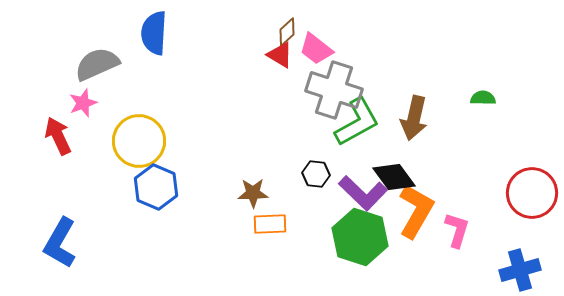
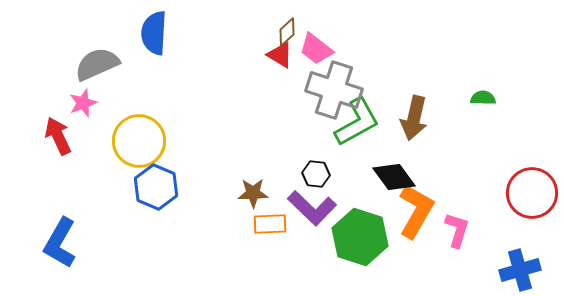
purple L-shape: moved 51 px left, 15 px down
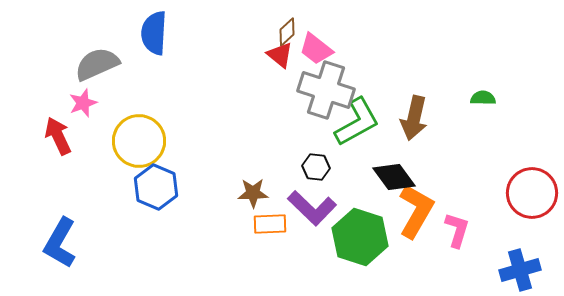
red triangle: rotated 8 degrees clockwise
gray cross: moved 8 px left
black hexagon: moved 7 px up
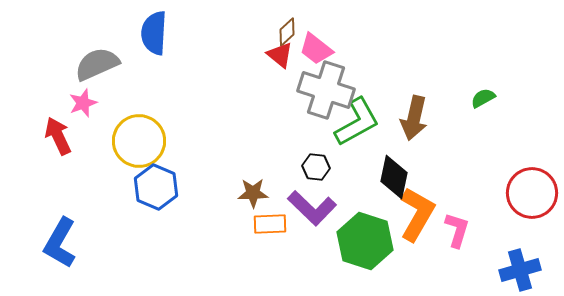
green semicircle: rotated 30 degrees counterclockwise
black diamond: rotated 48 degrees clockwise
orange L-shape: moved 1 px right, 3 px down
green hexagon: moved 5 px right, 4 px down
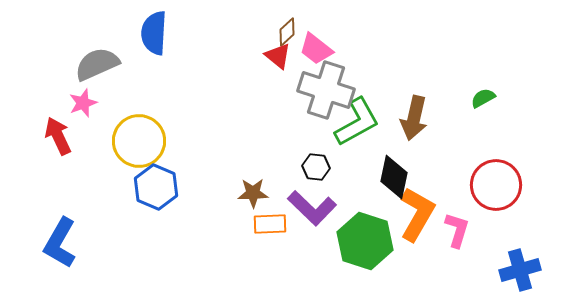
red triangle: moved 2 px left, 1 px down
red circle: moved 36 px left, 8 px up
